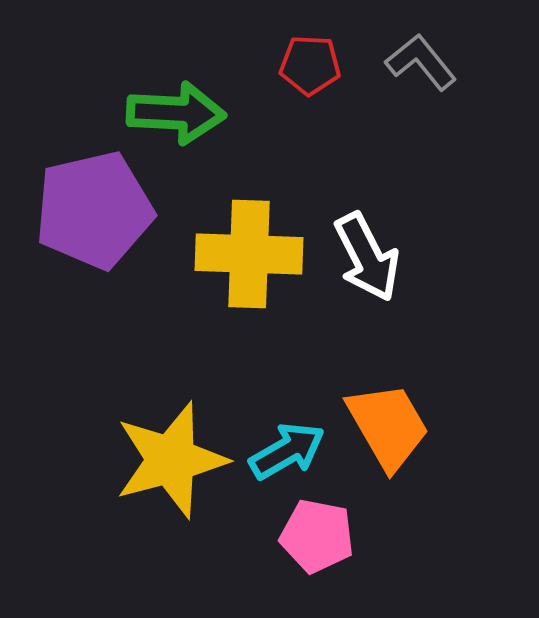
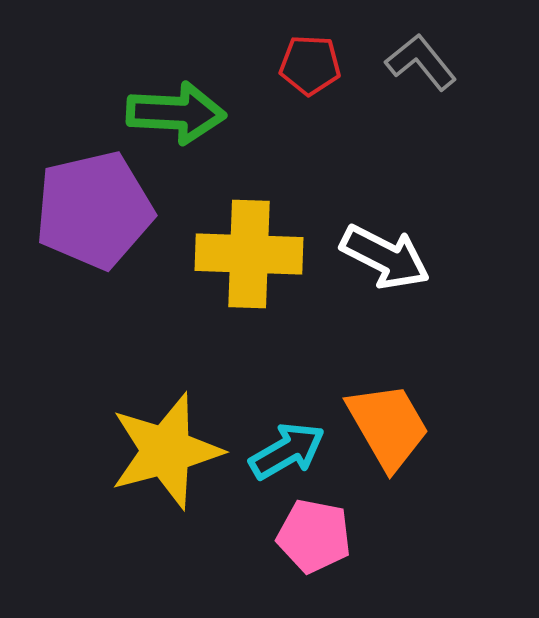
white arrow: moved 18 px right; rotated 36 degrees counterclockwise
yellow star: moved 5 px left, 9 px up
pink pentagon: moved 3 px left
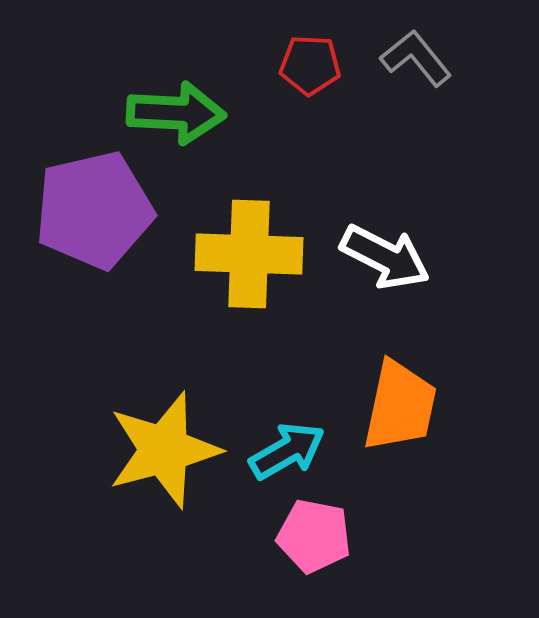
gray L-shape: moved 5 px left, 4 px up
orange trapezoid: moved 12 px right, 20 px up; rotated 42 degrees clockwise
yellow star: moved 2 px left, 1 px up
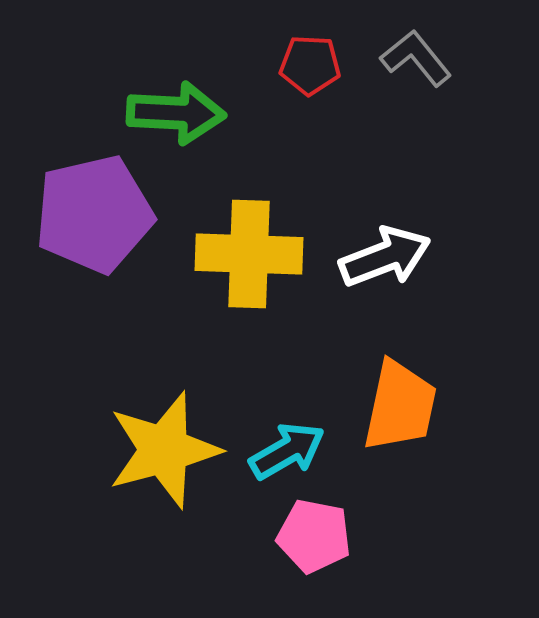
purple pentagon: moved 4 px down
white arrow: rotated 48 degrees counterclockwise
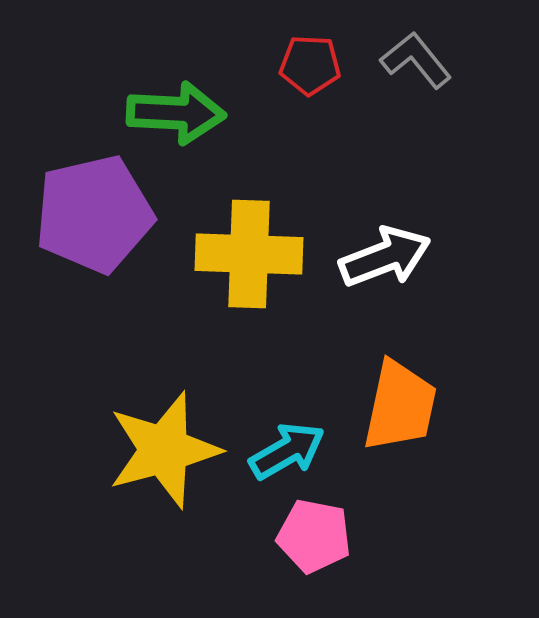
gray L-shape: moved 2 px down
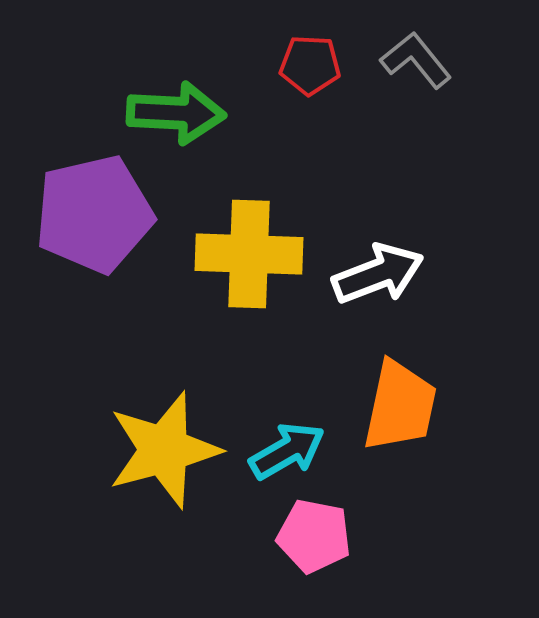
white arrow: moved 7 px left, 17 px down
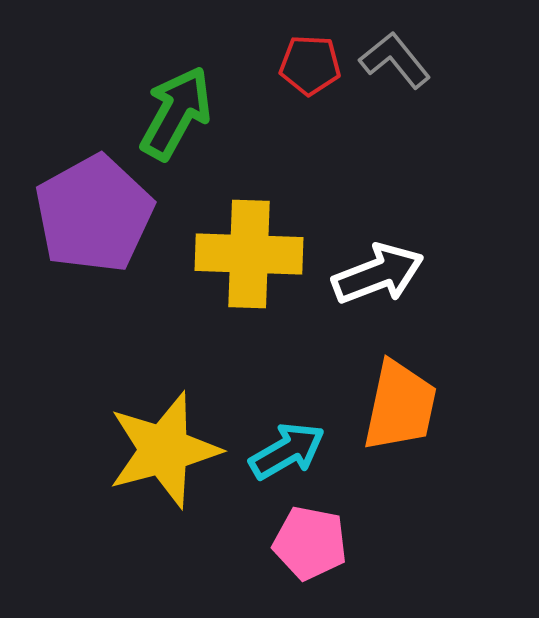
gray L-shape: moved 21 px left
green arrow: rotated 64 degrees counterclockwise
purple pentagon: rotated 16 degrees counterclockwise
pink pentagon: moved 4 px left, 7 px down
